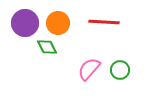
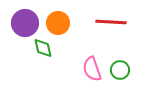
red line: moved 7 px right
green diamond: moved 4 px left, 1 px down; rotated 15 degrees clockwise
pink semicircle: moved 3 px right; rotated 60 degrees counterclockwise
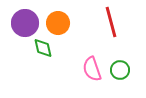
red line: rotated 72 degrees clockwise
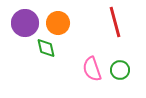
red line: moved 4 px right
green diamond: moved 3 px right
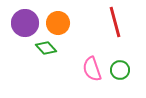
green diamond: rotated 30 degrees counterclockwise
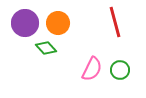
pink semicircle: rotated 135 degrees counterclockwise
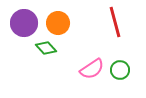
purple circle: moved 1 px left
pink semicircle: rotated 30 degrees clockwise
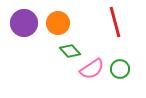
green diamond: moved 24 px right, 3 px down
green circle: moved 1 px up
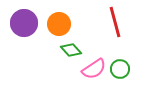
orange circle: moved 1 px right, 1 px down
green diamond: moved 1 px right, 1 px up
pink semicircle: moved 2 px right
